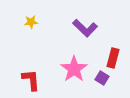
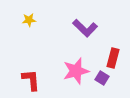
yellow star: moved 2 px left, 2 px up
pink star: moved 2 px right, 2 px down; rotated 20 degrees clockwise
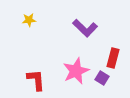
pink star: rotated 8 degrees counterclockwise
red L-shape: moved 5 px right
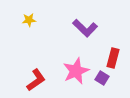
red L-shape: rotated 60 degrees clockwise
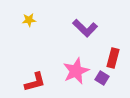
red L-shape: moved 1 px left, 2 px down; rotated 20 degrees clockwise
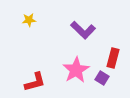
purple L-shape: moved 2 px left, 2 px down
pink star: moved 1 px up; rotated 8 degrees counterclockwise
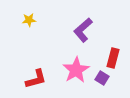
purple L-shape: rotated 95 degrees clockwise
red L-shape: moved 1 px right, 3 px up
